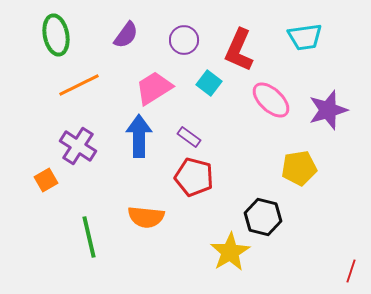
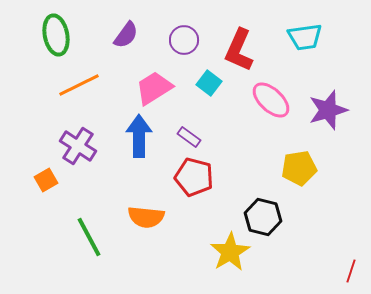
green line: rotated 15 degrees counterclockwise
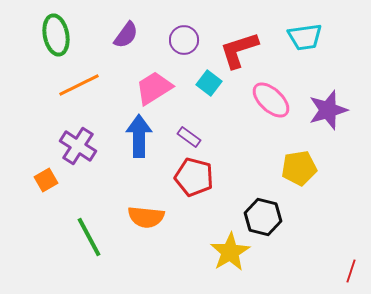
red L-shape: rotated 48 degrees clockwise
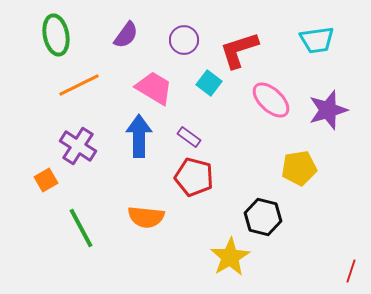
cyan trapezoid: moved 12 px right, 3 px down
pink trapezoid: rotated 63 degrees clockwise
green line: moved 8 px left, 9 px up
yellow star: moved 5 px down
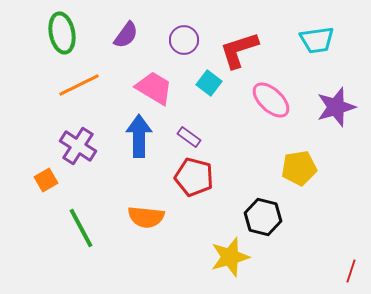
green ellipse: moved 6 px right, 2 px up
purple star: moved 8 px right, 3 px up
yellow star: rotated 15 degrees clockwise
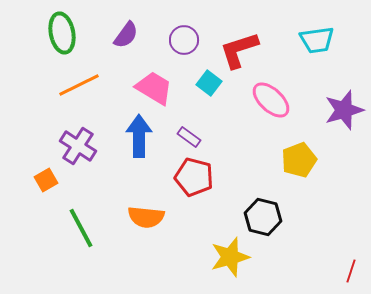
purple star: moved 8 px right, 3 px down
yellow pentagon: moved 8 px up; rotated 12 degrees counterclockwise
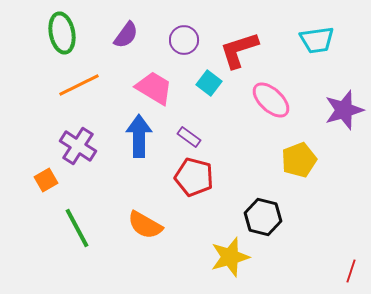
orange semicircle: moved 1 px left, 8 px down; rotated 24 degrees clockwise
green line: moved 4 px left
